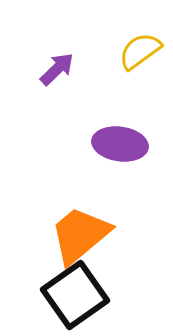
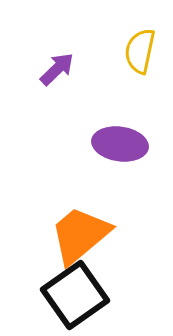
yellow semicircle: rotated 42 degrees counterclockwise
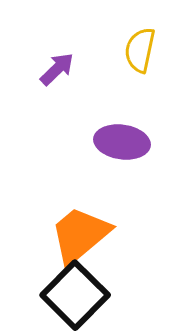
yellow semicircle: moved 1 px up
purple ellipse: moved 2 px right, 2 px up
black square: rotated 10 degrees counterclockwise
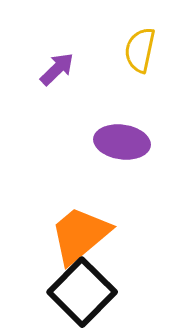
black square: moved 7 px right, 3 px up
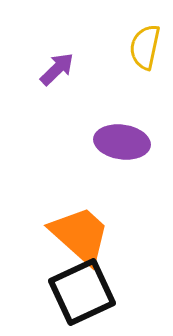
yellow semicircle: moved 5 px right, 3 px up
orange trapezoid: rotated 82 degrees clockwise
black square: rotated 20 degrees clockwise
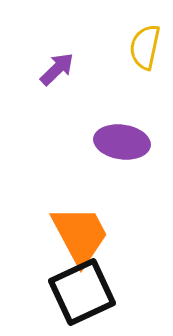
orange trapezoid: rotated 20 degrees clockwise
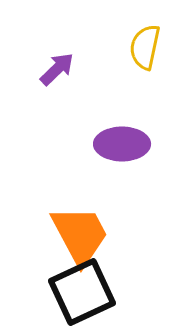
purple ellipse: moved 2 px down; rotated 8 degrees counterclockwise
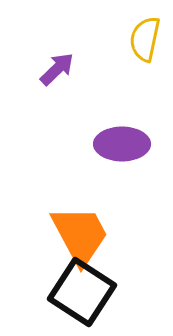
yellow semicircle: moved 8 px up
black square: rotated 32 degrees counterclockwise
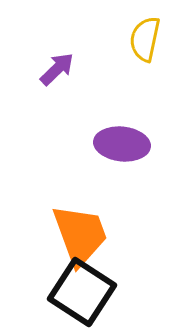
purple ellipse: rotated 6 degrees clockwise
orange trapezoid: rotated 8 degrees clockwise
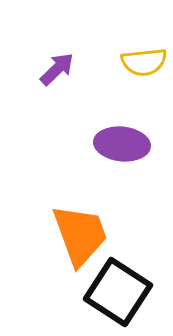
yellow semicircle: moved 1 px left, 23 px down; rotated 108 degrees counterclockwise
black square: moved 36 px right
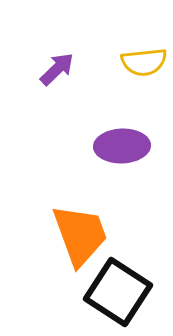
purple ellipse: moved 2 px down; rotated 8 degrees counterclockwise
